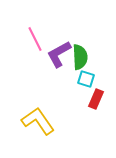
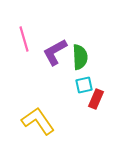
pink line: moved 11 px left; rotated 10 degrees clockwise
purple L-shape: moved 4 px left, 2 px up
cyan square: moved 2 px left, 6 px down; rotated 30 degrees counterclockwise
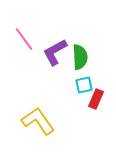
pink line: rotated 20 degrees counterclockwise
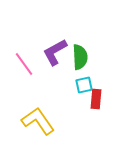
pink line: moved 25 px down
red rectangle: rotated 18 degrees counterclockwise
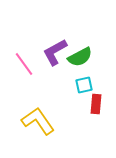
green semicircle: rotated 65 degrees clockwise
red rectangle: moved 5 px down
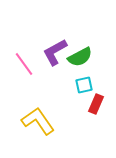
red rectangle: rotated 18 degrees clockwise
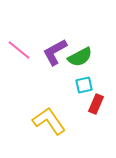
pink line: moved 5 px left, 14 px up; rotated 15 degrees counterclockwise
yellow L-shape: moved 11 px right
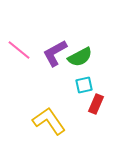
purple L-shape: moved 1 px down
